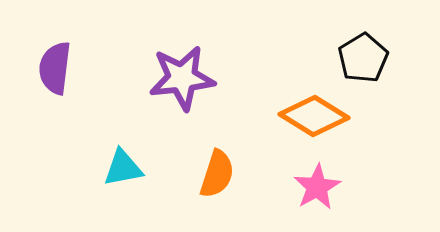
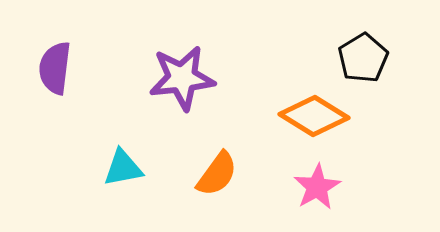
orange semicircle: rotated 18 degrees clockwise
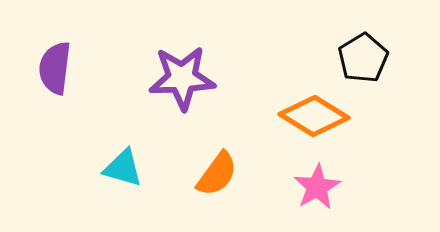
purple star: rotated 4 degrees clockwise
cyan triangle: rotated 27 degrees clockwise
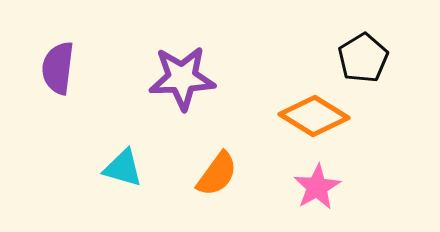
purple semicircle: moved 3 px right
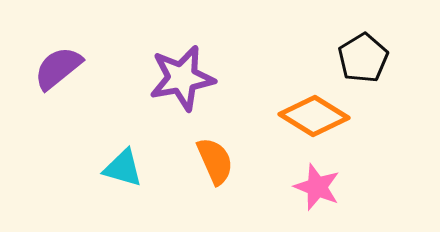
purple semicircle: rotated 44 degrees clockwise
purple star: rotated 8 degrees counterclockwise
orange semicircle: moved 2 px left, 13 px up; rotated 60 degrees counterclockwise
pink star: rotated 21 degrees counterclockwise
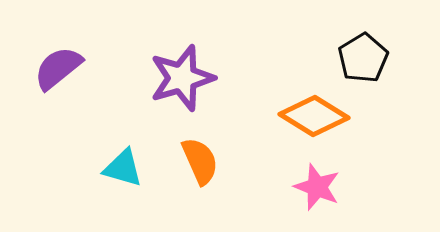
purple star: rotated 6 degrees counterclockwise
orange semicircle: moved 15 px left
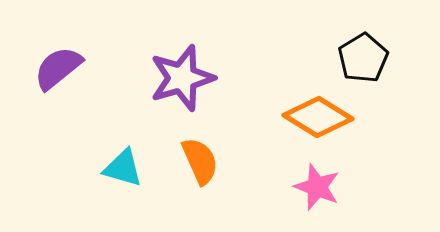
orange diamond: moved 4 px right, 1 px down
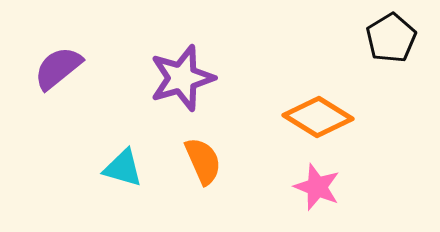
black pentagon: moved 28 px right, 20 px up
orange semicircle: moved 3 px right
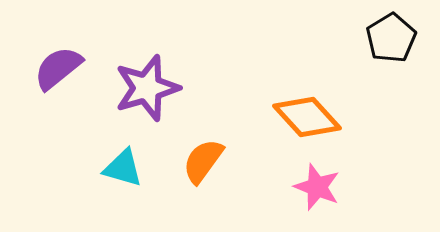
purple star: moved 35 px left, 10 px down
orange diamond: moved 11 px left; rotated 16 degrees clockwise
orange semicircle: rotated 120 degrees counterclockwise
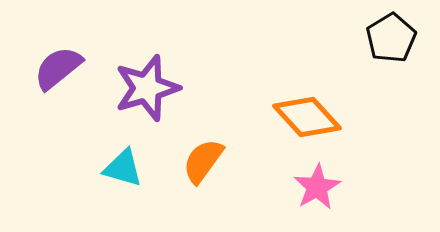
pink star: rotated 21 degrees clockwise
